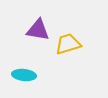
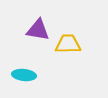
yellow trapezoid: rotated 16 degrees clockwise
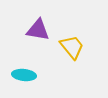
yellow trapezoid: moved 4 px right, 3 px down; rotated 52 degrees clockwise
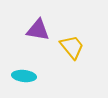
cyan ellipse: moved 1 px down
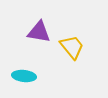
purple triangle: moved 1 px right, 2 px down
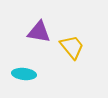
cyan ellipse: moved 2 px up
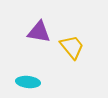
cyan ellipse: moved 4 px right, 8 px down
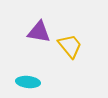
yellow trapezoid: moved 2 px left, 1 px up
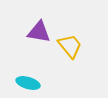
cyan ellipse: moved 1 px down; rotated 10 degrees clockwise
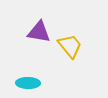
cyan ellipse: rotated 15 degrees counterclockwise
